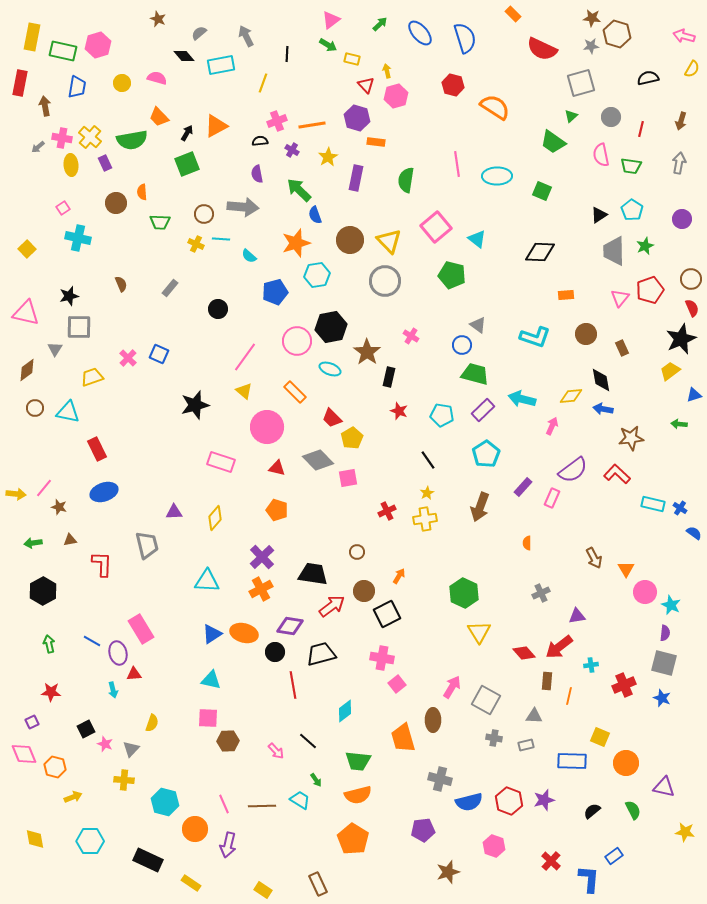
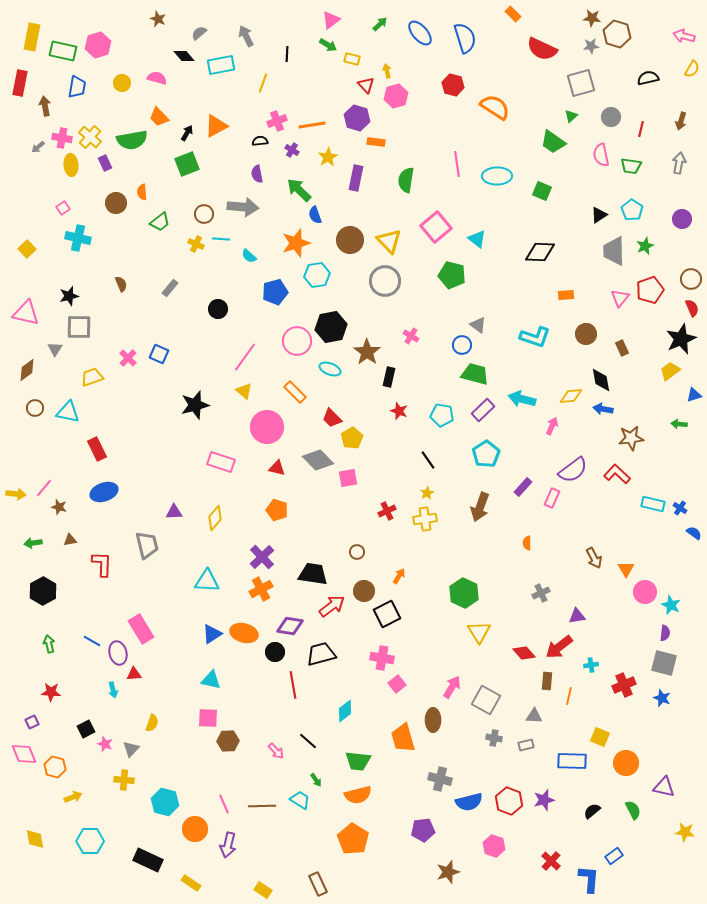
green trapezoid at (160, 222): rotated 40 degrees counterclockwise
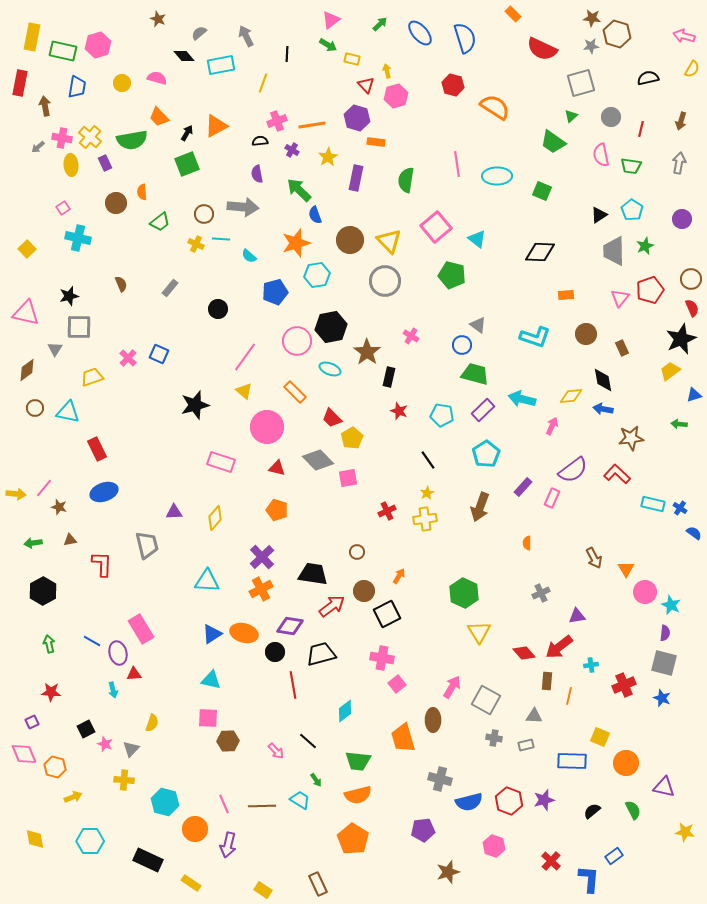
black diamond at (601, 380): moved 2 px right
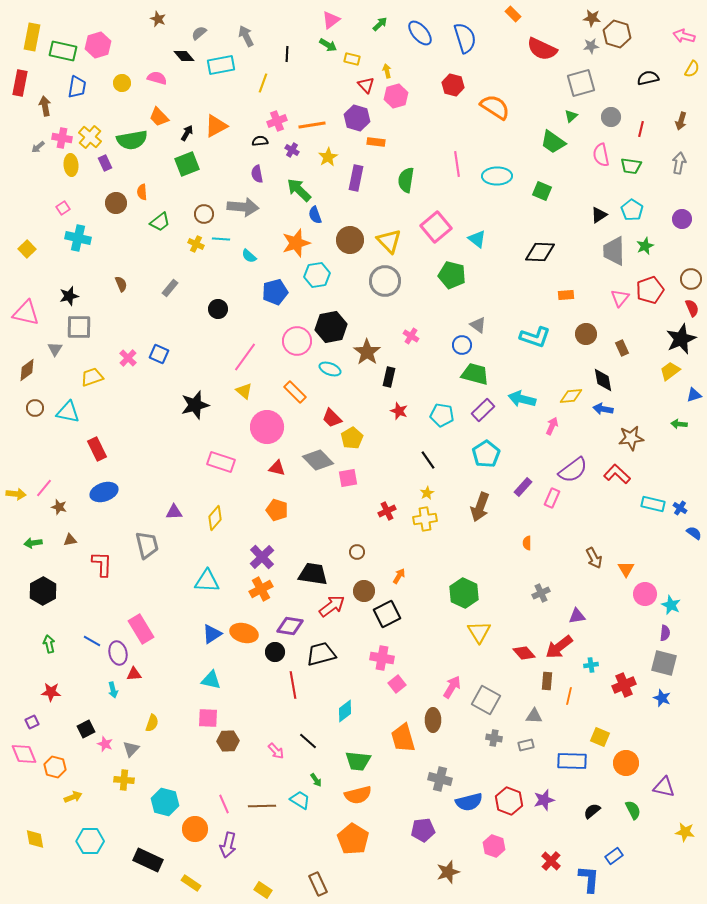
pink circle at (645, 592): moved 2 px down
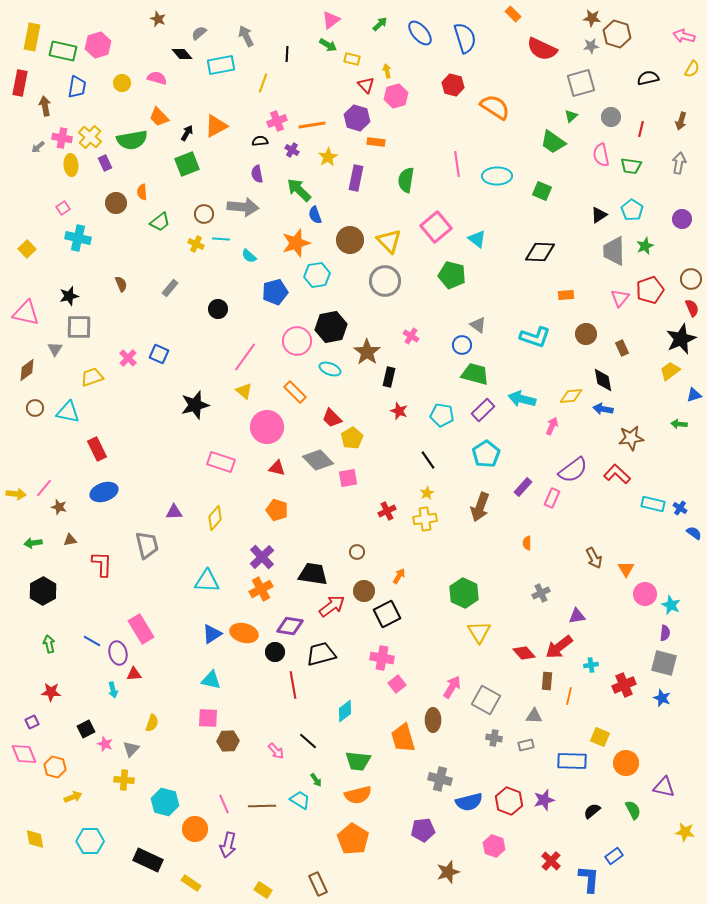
black diamond at (184, 56): moved 2 px left, 2 px up
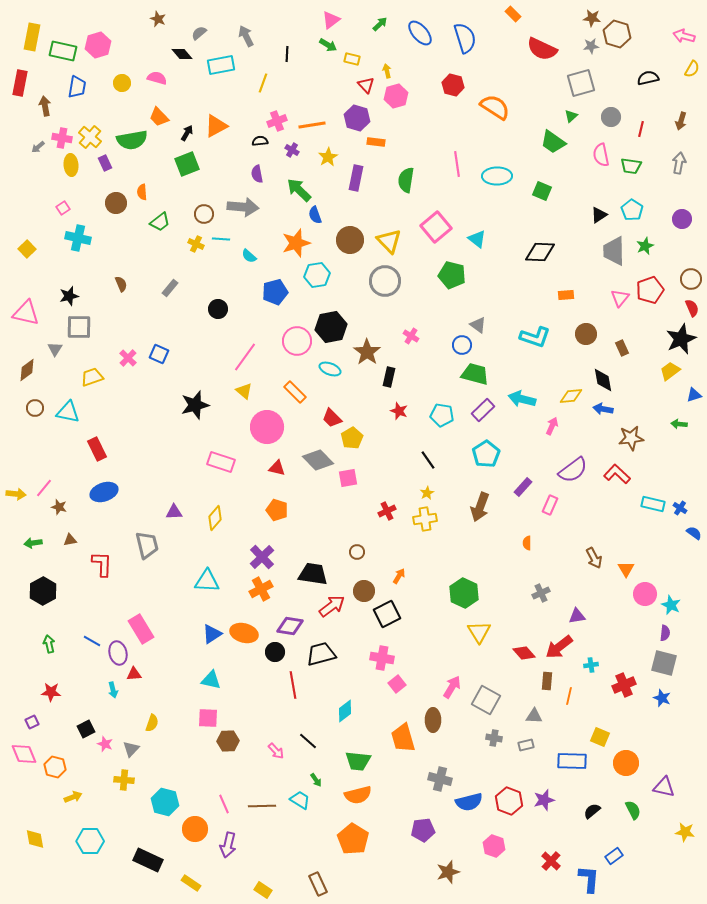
pink rectangle at (552, 498): moved 2 px left, 7 px down
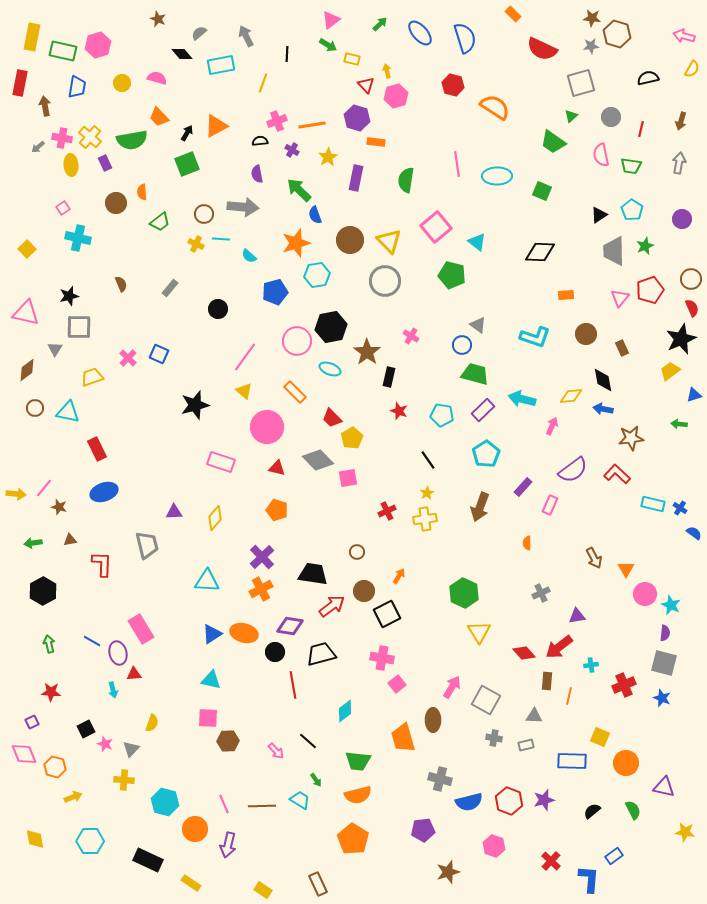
cyan triangle at (477, 239): moved 3 px down
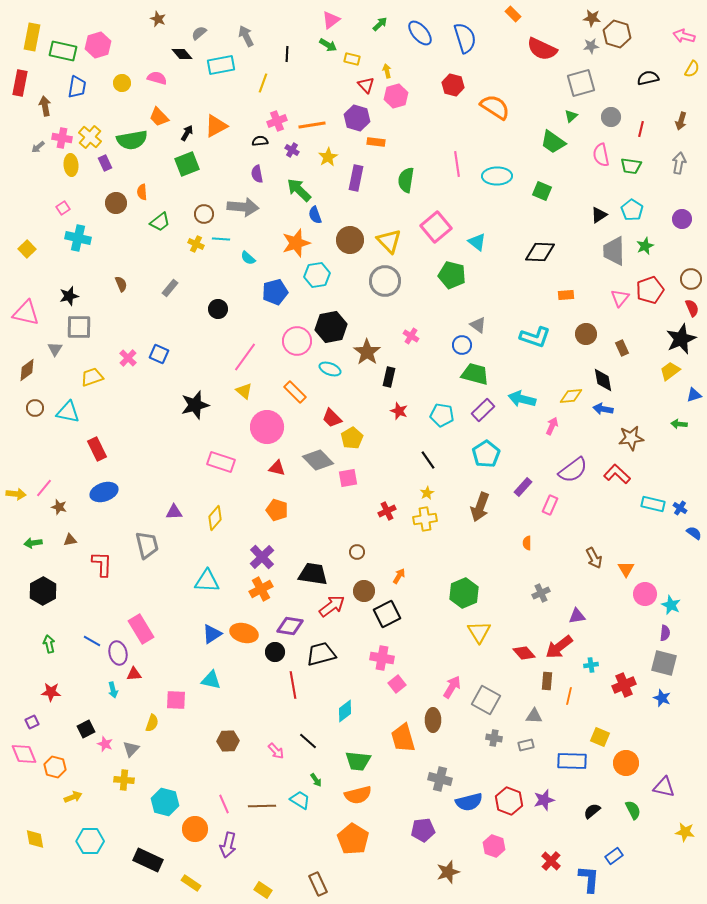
cyan semicircle at (249, 256): moved 1 px left, 2 px down
green hexagon at (464, 593): rotated 12 degrees clockwise
pink square at (208, 718): moved 32 px left, 18 px up
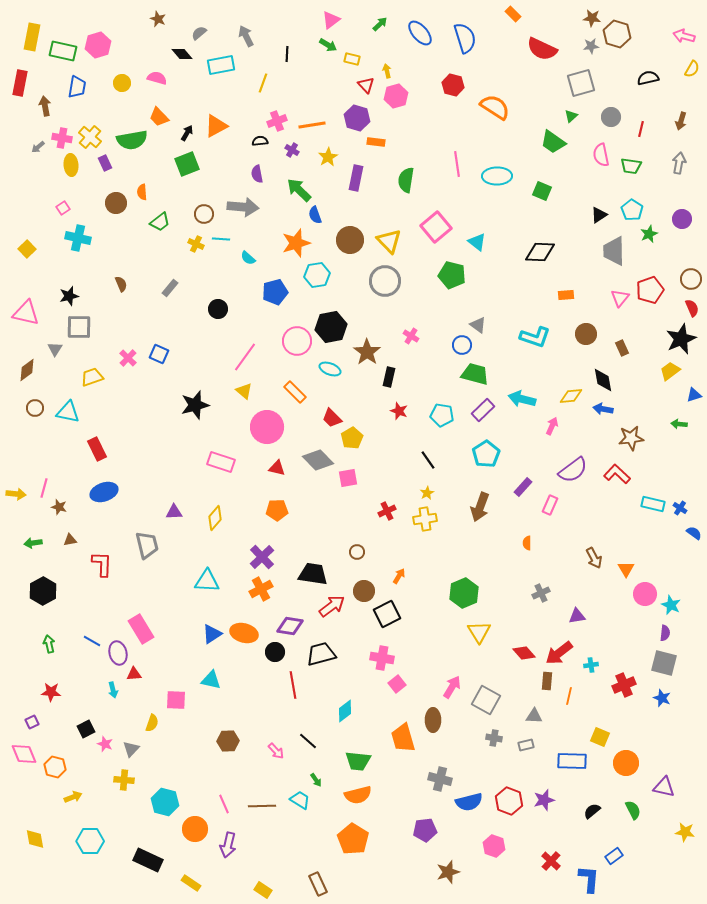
green star at (645, 246): moved 4 px right, 12 px up
pink line at (44, 488): rotated 24 degrees counterclockwise
orange pentagon at (277, 510): rotated 20 degrees counterclockwise
red arrow at (559, 647): moved 6 px down
purple pentagon at (423, 830): moved 2 px right
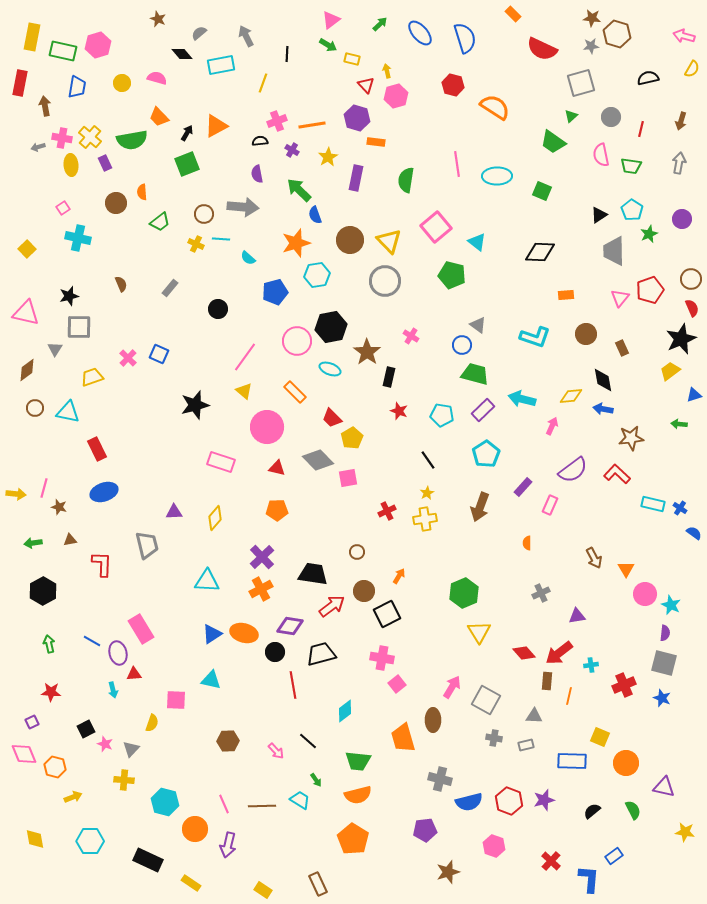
gray arrow at (38, 147): rotated 24 degrees clockwise
